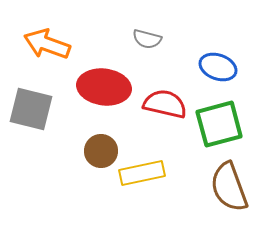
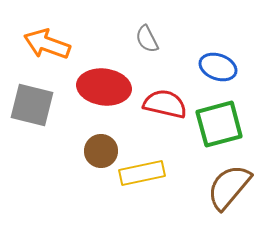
gray semicircle: rotated 48 degrees clockwise
gray square: moved 1 px right, 4 px up
brown semicircle: rotated 60 degrees clockwise
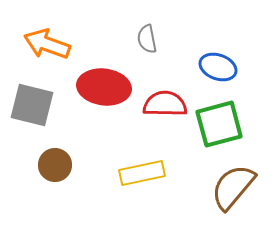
gray semicircle: rotated 16 degrees clockwise
red semicircle: rotated 12 degrees counterclockwise
brown circle: moved 46 px left, 14 px down
brown semicircle: moved 4 px right
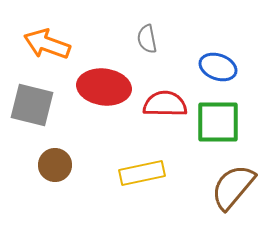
green square: moved 1 px left, 2 px up; rotated 15 degrees clockwise
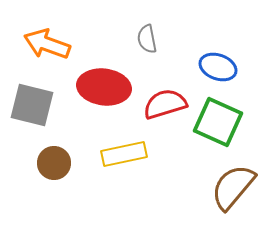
red semicircle: rotated 18 degrees counterclockwise
green square: rotated 24 degrees clockwise
brown circle: moved 1 px left, 2 px up
yellow rectangle: moved 18 px left, 19 px up
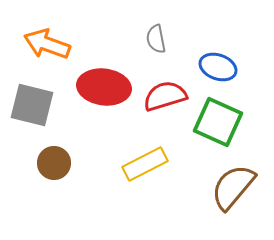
gray semicircle: moved 9 px right
red semicircle: moved 8 px up
yellow rectangle: moved 21 px right, 10 px down; rotated 15 degrees counterclockwise
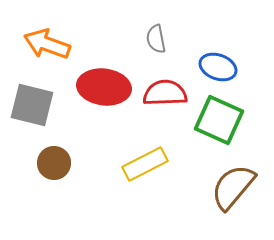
red semicircle: moved 3 px up; rotated 15 degrees clockwise
green square: moved 1 px right, 2 px up
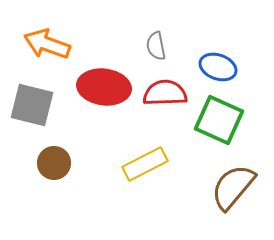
gray semicircle: moved 7 px down
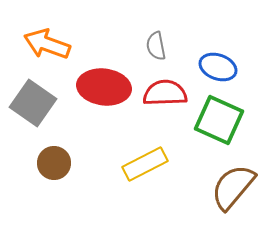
gray square: moved 1 px right, 2 px up; rotated 21 degrees clockwise
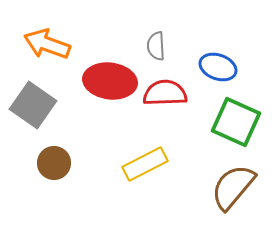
gray semicircle: rotated 8 degrees clockwise
red ellipse: moved 6 px right, 6 px up
gray square: moved 2 px down
green square: moved 17 px right, 2 px down
